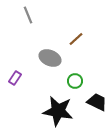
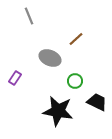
gray line: moved 1 px right, 1 px down
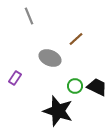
green circle: moved 5 px down
black trapezoid: moved 15 px up
black star: rotated 8 degrees clockwise
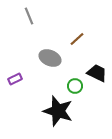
brown line: moved 1 px right
purple rectangle: moved 1 px down; rotated 32 degrees clockwise
black trapezoid: moved 14 px up
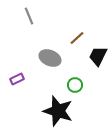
brown line: moved 1 px up
black trapezoid: moved 1 px right, 17 px up; rotated 90 degrees counterclockwise
purple rectangle: moved 2 px right
green circle: moved 1 px up
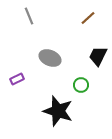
brown line: moved 11 px right, 20 px up
green circle: moved 6 px right
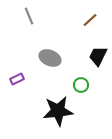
brown line: moved 2 px right, 2 px down
black star: rotated 24 degrees counterclockwise
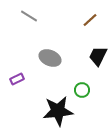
gray line: rotated 36 degrees counterclockwise
green circle: moved 1 px right, 5 px down
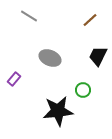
purple rectangle: moved 3 px left; rotated 24 degrees counterclockwise
green circle: moved 1 px right
